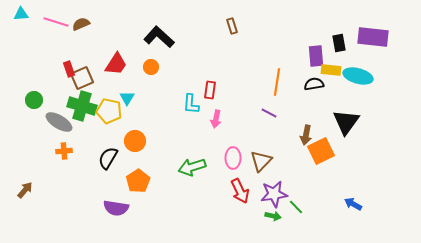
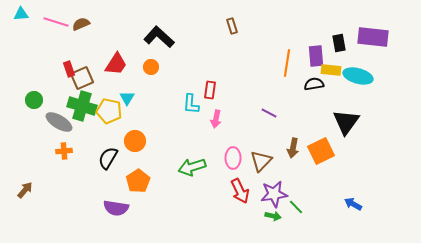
orange line at (277, 82): moved 10 px right, 19 px up
brown arrow at (306, 135): moved 13 px left, 13 px down
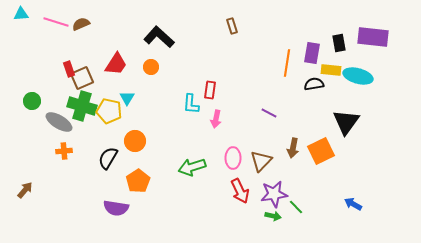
purple rectangle at (316, 56): moved 4 px left, 3 px up; rotated 15 degrees clockwise
green circle at (34, 100): moved 2 px left, 1 px down
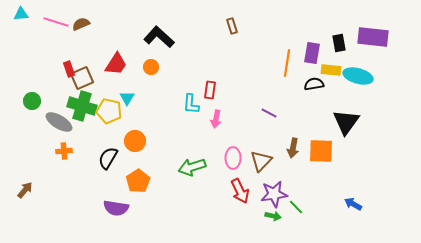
orange square at (321, 151): rotated 28 degrees clockwise
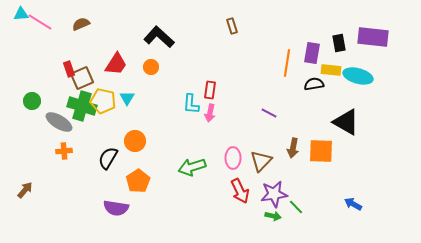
pink line at (56, 22): moved 16 px left; rotated 15 degrees clockwise
yellow pentagon at (109, 111): moved 6 px left, 10 px up
pink arrow at (216, 119): moved 6 px left, 6 px up
black triangle at (346, 122): rotated 36 degrees counterclockwise
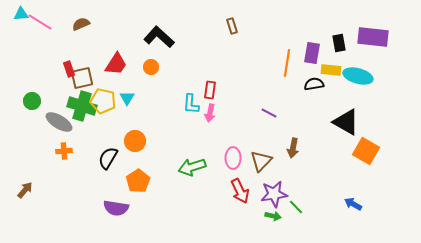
brown square at (82, 78): rotated 10 degrees clockwise
orange square at (321, 151): moved 45 px right; rotated 28 degrees clockwise
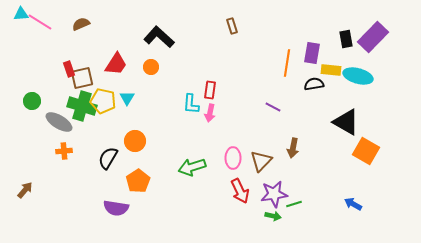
purple rectangle at (373, 37): rotated 52 degrees counterclockwise
black rectangle at (339, 43): moved 7 px right, 4 px up
purple line at (269, 113): moved 4 px right, 6 px up
green line at (296, 207): moved 2 px left, 3 px up; rotated 63 degrees counterclockwise
